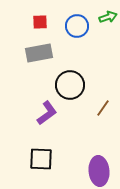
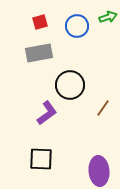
red square: rotated 14 degrees counterclockwise
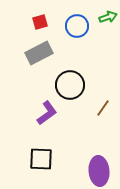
gray rectangle: rotated 16 degrees counterclockwise
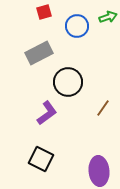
red square: moved 4 px right, 10 px up
black circle: moved 2 px left, 3 px up
black square: rotated 25 degrees clockwise
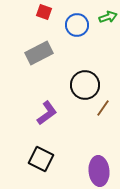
red square: rotated 35 degrees clockwise
blue circle: moved 1 px up
black circle: moved 17 px right, 3 px down
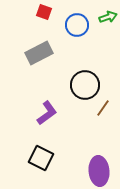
black square: moved 1 px up
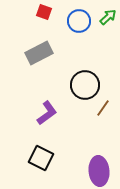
green arrow: rotated 24 degrees counterclockwise
blue circle: moved 2 px right, 4 px up
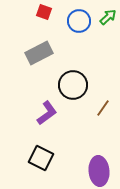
black circle: moved 12 px left
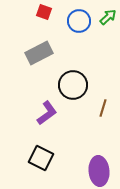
brown line: rotated 18 degrees counterclockwise
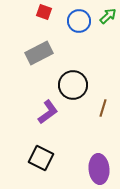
green arrow: moved 1 px up
purple L-shape: moved 1 px right, 1 px up
purple ellipse: moved 2 px up
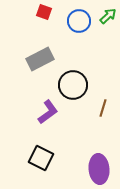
gray rectangle: moved 1 px right, 6 px down
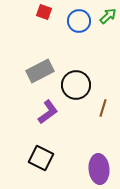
gray rectangle: moved 12 px down
black circle: moved 3 px right
